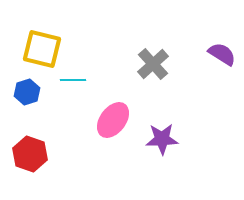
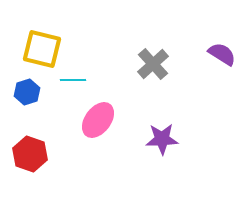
pink ellipse: moved 15 px left
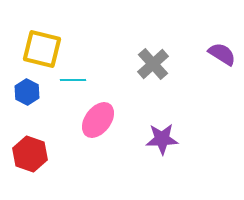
blue hexagon: rotated 15 degrees counterclockwise
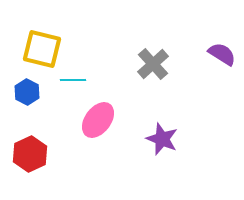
purple star: rotated 24 degrees clockwise
red hexagon: rotated 16 degrees clockwise
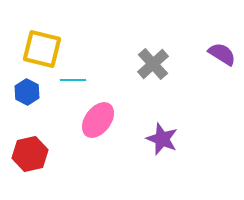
red hexagon: rotated 12 degrees clockwise
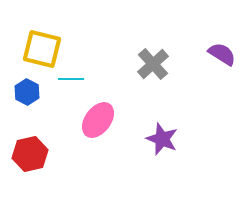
cyan line: moved 2 px left, 1 px up
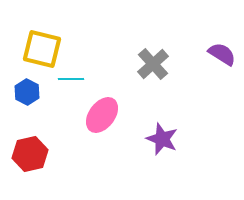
pink ellipse: moved 4 px right, 5 px up
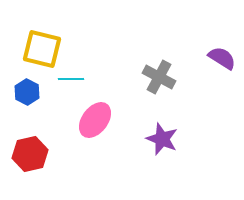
purple semicircle: moved 4 px down
gray cross: moved 6 px right, 13 px down; rotated 20 degrees counterclockwise
pink ellipse: moved 7 px left, 5 px down
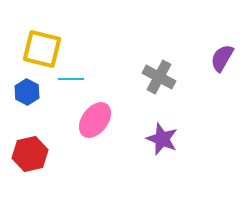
purple semicircle: rotated 92 degrees counterclockwise
